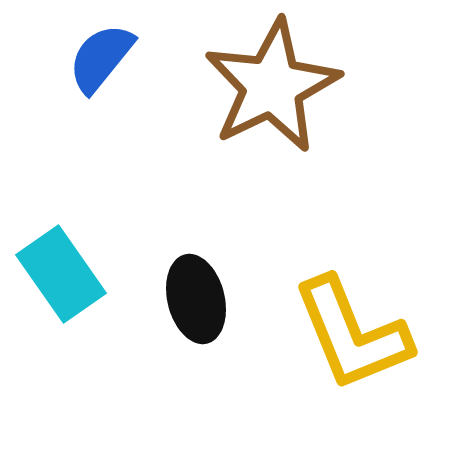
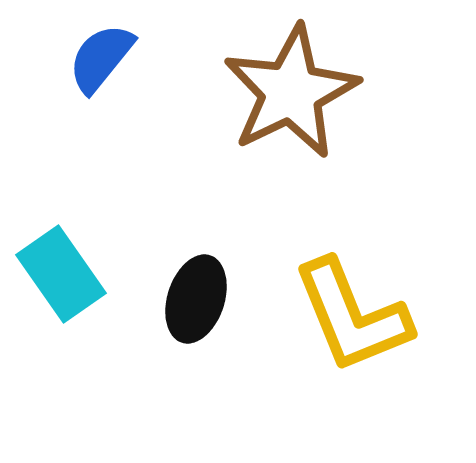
brown star: moved 19 px right, 6 px down
black ellipse: rotated 32 degrees clockwise
yellow L-shape: moved 18 px up
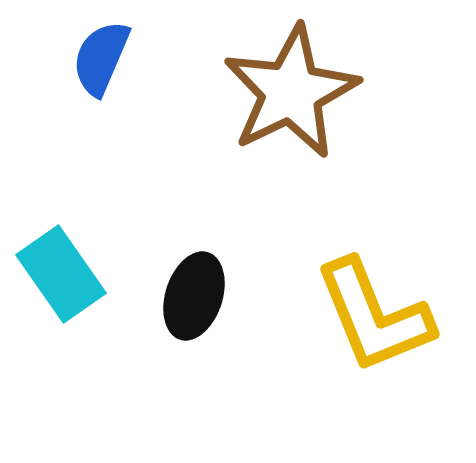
blue semicircle: rotated 16 degrees counterclockwise
black ellipse: moved 2 px left, 3 px up
yellow L-shape: moved 22 px right
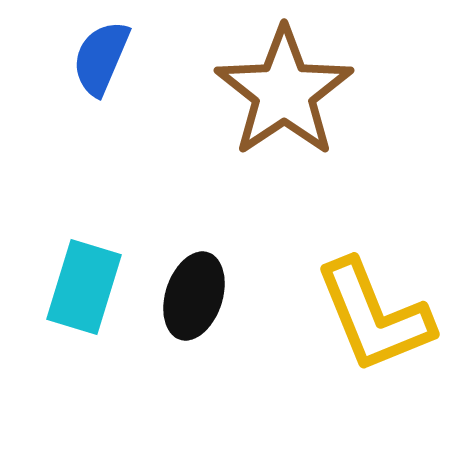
brown star: moved 7 px left; rotated 8 degrees counterclockwise
cyan rectangle: moved 23 px right, 13 px down; rotated 52 degrees clockwise
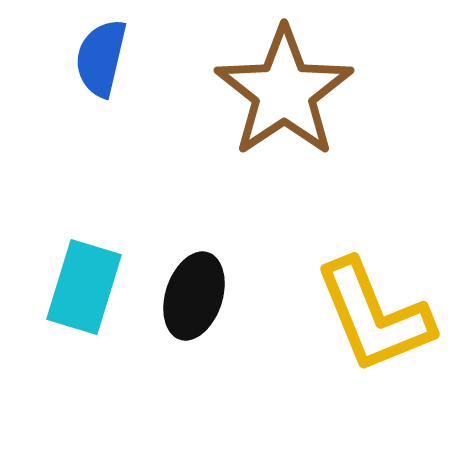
blue semicircle: rotated 10 degrees counterclockwise
